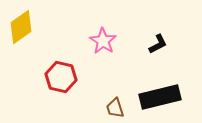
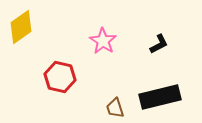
black L-shape: moved 1 px right
red hexagon: moved 1 px left
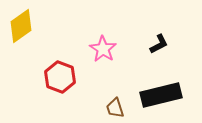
yellow diamond: moved 1 px up
pink star: moved 8 px down
red hexagon: rotated 8 degrees clockwise
black rectangle: moved 1 px right, 2 px up
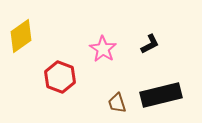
yellow diamond: moved 10 px down
black L-shape: moved 9 px left
brown trapezoid: moved 2 px right, 5 px up
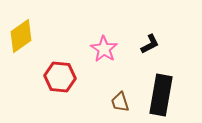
pink star: moved 1 px right
red hexagon: rotated 16 degrees counterclockwise
black rectangle: rotated 66 degrees counterclockwise
brown trapezoid: moved 3 px right, 1 px up
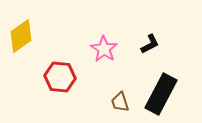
black rectangle: moved 1 px up; rotated 18 degrees clockwise
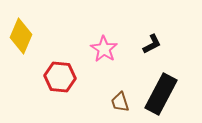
yellow diamond: rotated 32 degrees counterclockwise
black L-shape: moved 2 px right
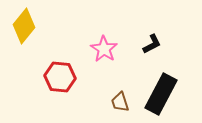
yellow diamond: moved 3 px right, 10 px up; rotated 16 degrees clockwise
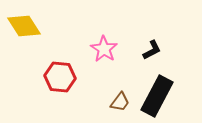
yellow diamond: rotated 72 degrees counterclockwise
black L-shape: moved 6 px down
black rectangle: moved 4 px left, 2 px down
brown trapezoid: rotated 125 degrees counterclockwise
